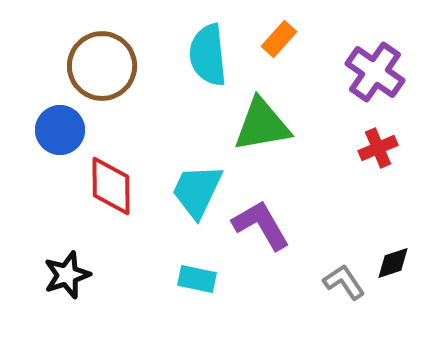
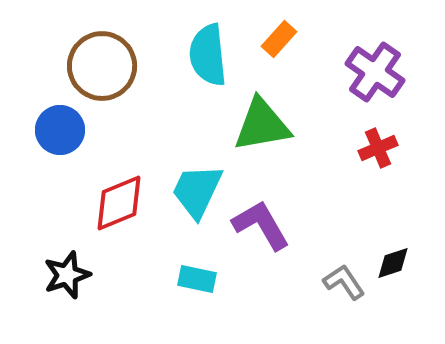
red diamond: moved 8 px right, 17 px down; rotated 68 degrees clockwise
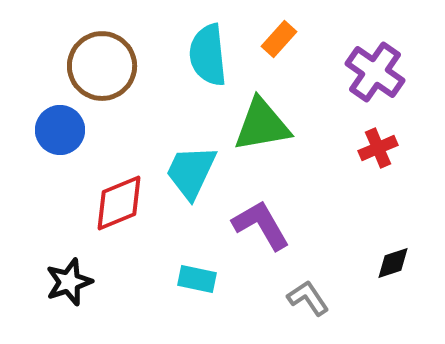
cyan trapezoid: moved 6 px left, 19 px up
black star: moved 2 px right, 7 px down
gray L-shape: moved 36 px left, 16 px down
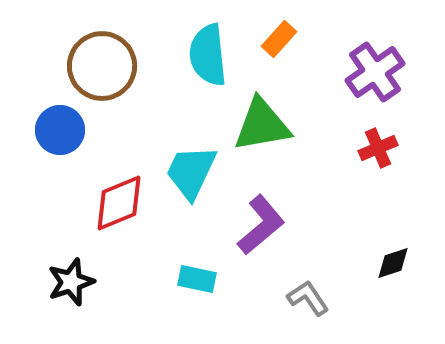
purple cross: rotated 20 degrees clockwise
purple L-shape: rotated 80 degrees clockwise
black star: moved 2 px right
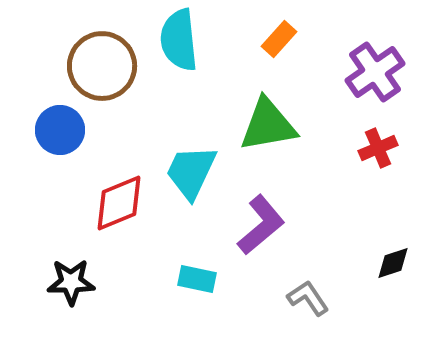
cyan semicircle: moved 29 px left, 15 px up
green triangle: moved 6 px right
black star: rotated 18 degrees clockwise
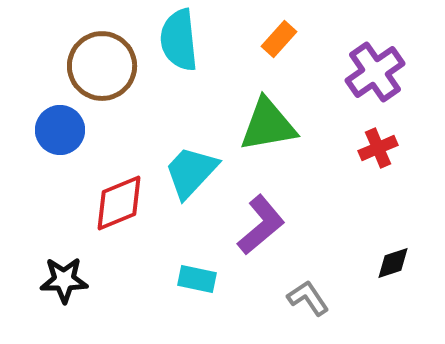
cyan trapezoid: rotated 18 degrees clockwise
black star: moved 7 px left, 2 px up
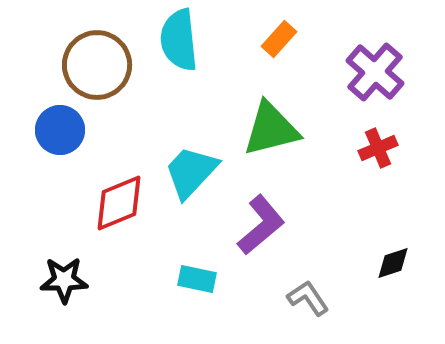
brown circle: moved 5 px left, 1 px up
purple cross: rotated 14 degrees counterclockwise
green triangle: moved 3 px right, 4 px down; rotated 4 degrees counterclockwise
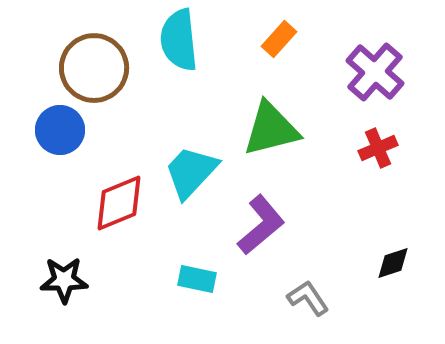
brown circle: moved 3 px left, 3 px down
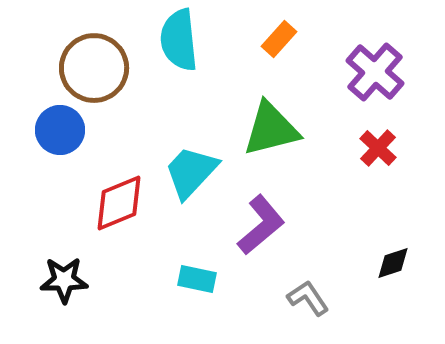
red cross: rotated 24 degrees counterclockwise
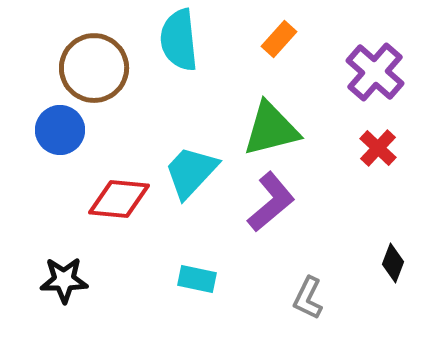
red diamond: moved 4 px up; rotated 28 degrees clockwise
purple L-shape: moved 10 px right, 23 px up
black diamond: rotated 51 degrees counterclockwise
gray L-shape: rotated 120 degrees counterclockwise
